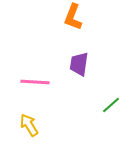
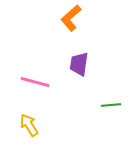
orange L-shape: moved 2 px left, 1 px down; rotated 28 degrees clockwise
pink line: rotated 12 degrees clockwise
green line: rotated 36 degrees clockwise
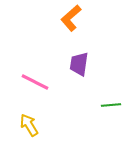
pink line: rotated 12 degrees clockwise
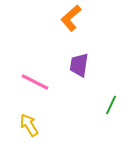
purple trapezoid: moved 1 px down
green line: rotated 60 degrees counterclockwise
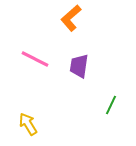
purple trapezoid: moved 1 px down
pink line: moved 23 px up
yellow arrow: moved 1 px left, 1 px up
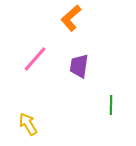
pink line: rotated 76 degrees counterclockwise
green line: rotated 24 degrees counterclockwise
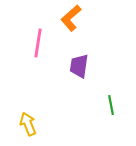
pink line: moved 3 px right, 16 px up; rotated 32 degrees counterclockwise
green line: rotated 12 degrees counterclockwise
yellow arrow: rotated 10 degrees clockwise
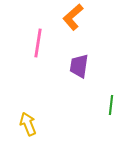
orange L-shape: moved 2 px right, 1 px up
green line: rotated 18 degrees clockwise
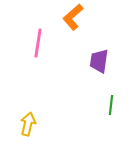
purple trapezoid: moved 20 px right, 5 px up
yellow arrow: rotated 35 degrees clockwise
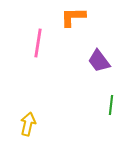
orange L-shape: rotated 40 degrees clockwise
purple trapezoid: rotated 45 degrees counterclockwise
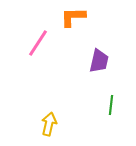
pink line: rotated 24 degrees clockwise
purple trapezoid: rotated 130 degrees counterclockwise
yellow arrow: moved 21 px right
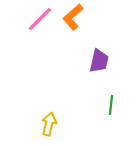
orange L-shape: rotated 40 degrees counterclockwise
pink line: moved 2 px right, 24 px up; rotated 12 degrees clockwise
